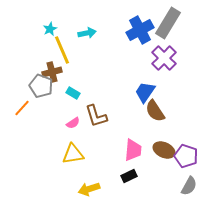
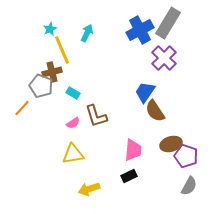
cyan arrow: rotated 54 degrees counterclockwise
brown ellipse: moved 7 px right, 6 px up; rotated 40 degrees counterclockwise
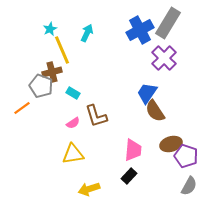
blue trapezoid: moved 2 px right, 1 px down
orange line: rotated 12 degrees clockwise
black rectangle: rotated 21 degrees counterclockwise
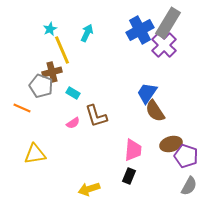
purple cross: moved 13 px up
orange line: rotated 60 degrees clockwise
yellow triangle: moved 38 px left
black rectangle: rotated 21 degrees counterclockwise
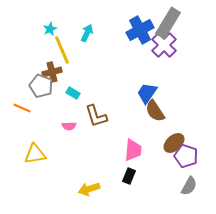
pink semicircle: moved 4 px left, 3 px down; rotated 32 degrees clockwise
brown ellipse: moved 3 px right, 1 px up; rotated 25 degrees counterclockwise
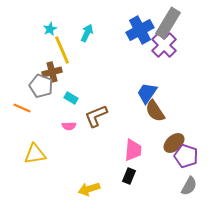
cyan rectangle: moved 2 px left, 5 px down
brown L-shape: rotated 85 degrees clockwise
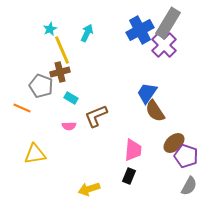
brown cross: moved 8 px right
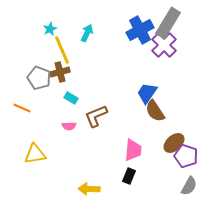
gray pentagon: moved 2 px left, 8 px up
yellow arrow: rotated 20 degrees clockwise
